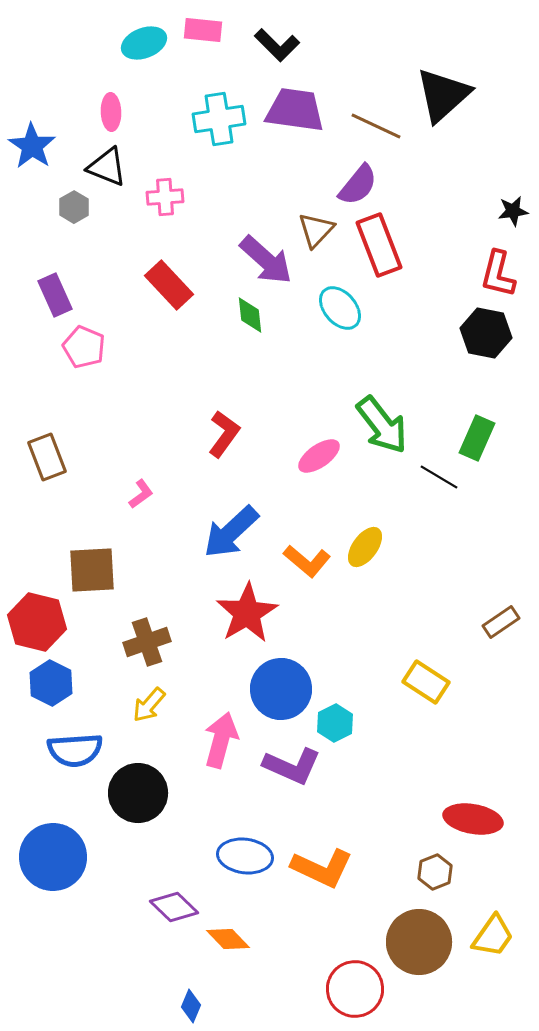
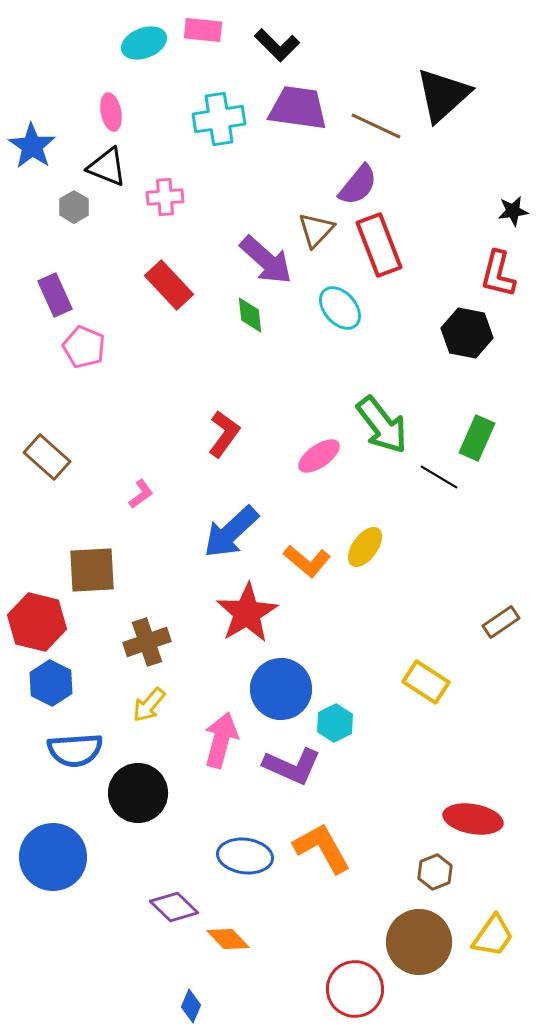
purple trapezoid at (295, 110): moved 3 px right, 2 px up
pink ellipse at (111, 112): rotated 9 degrees counterclockwise
black hexagon at (486, 333): moved 19 px left
brown rectangle at (47, 457): rotated 27 degrees counterclockwise
orange L-shape at (322, 868): moved 20 px up; rotated 144 degrees counterclockwise
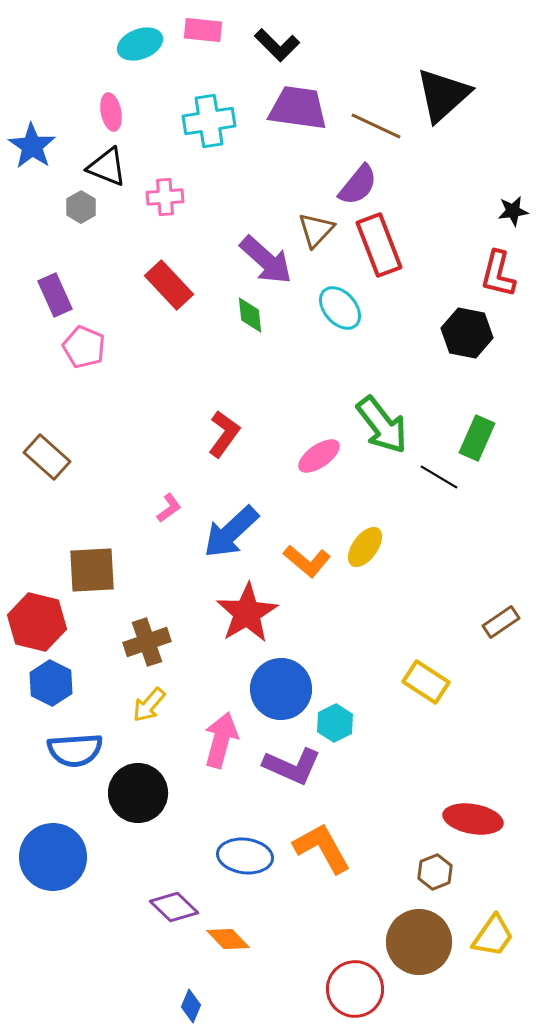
cyan ellipse at (144, 43): moved 4 px left, 1 px down
cyan cross at (219, 119): moved 10 px left, 2 px down
gray hexagon at (74, 207): moved 7 px right
pink L-shape at (141, 494): moved 28 px right, 14 px down
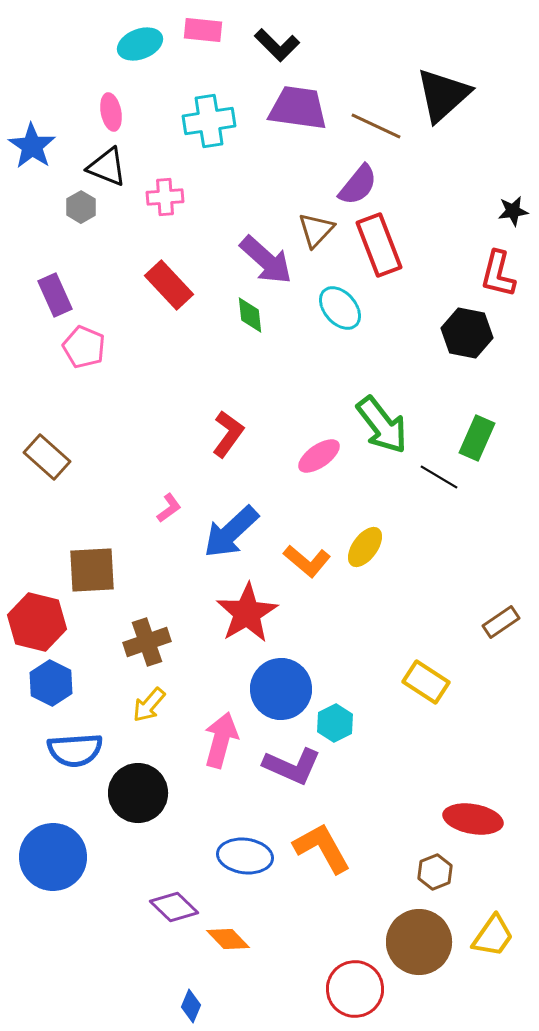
red L-shape at (224, 434): moved 4 px right
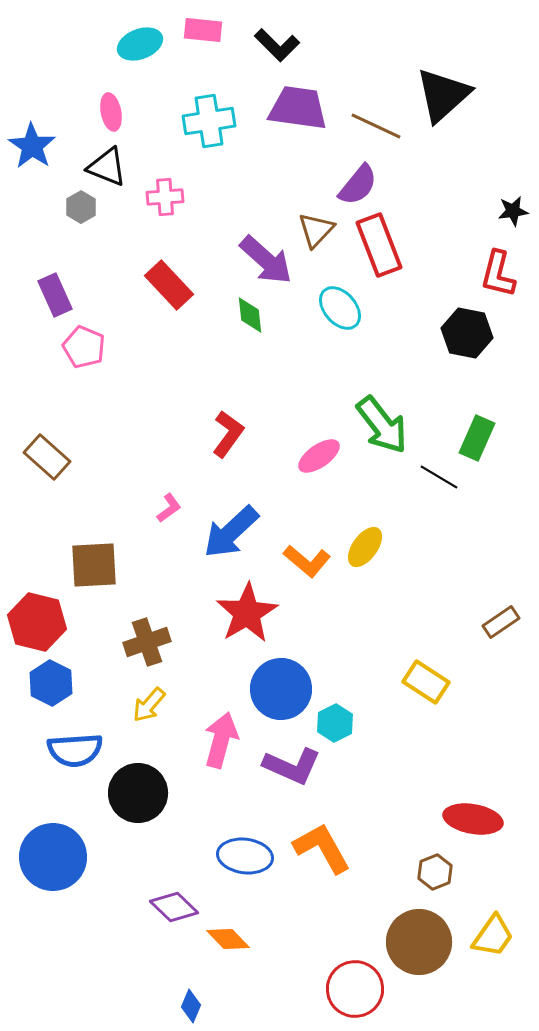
brown square at (92, 570): moved 2 px right, 5 px up
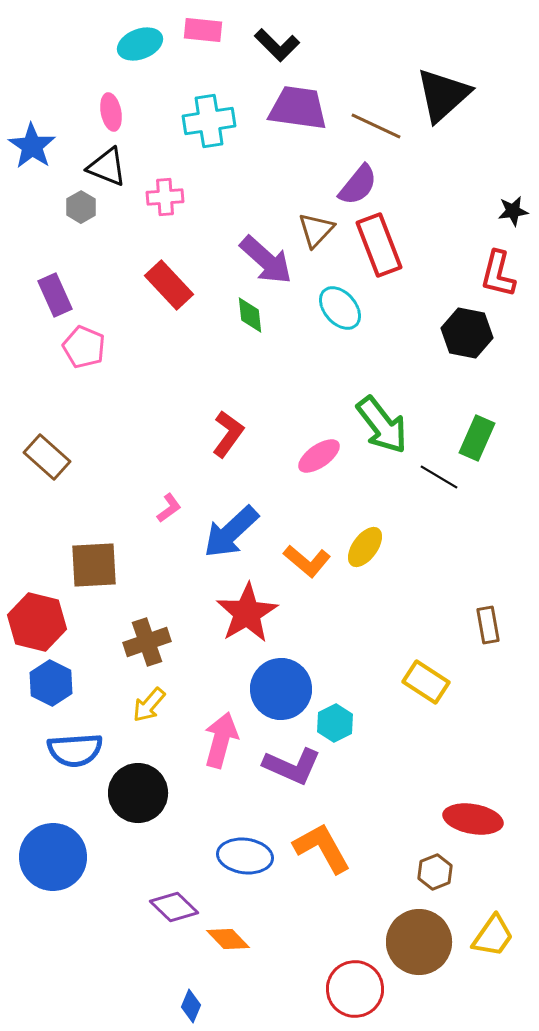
brown rectangle at (501, 622): moved 13 px left, 3 px down; rotated 66 degrees counterclockwise
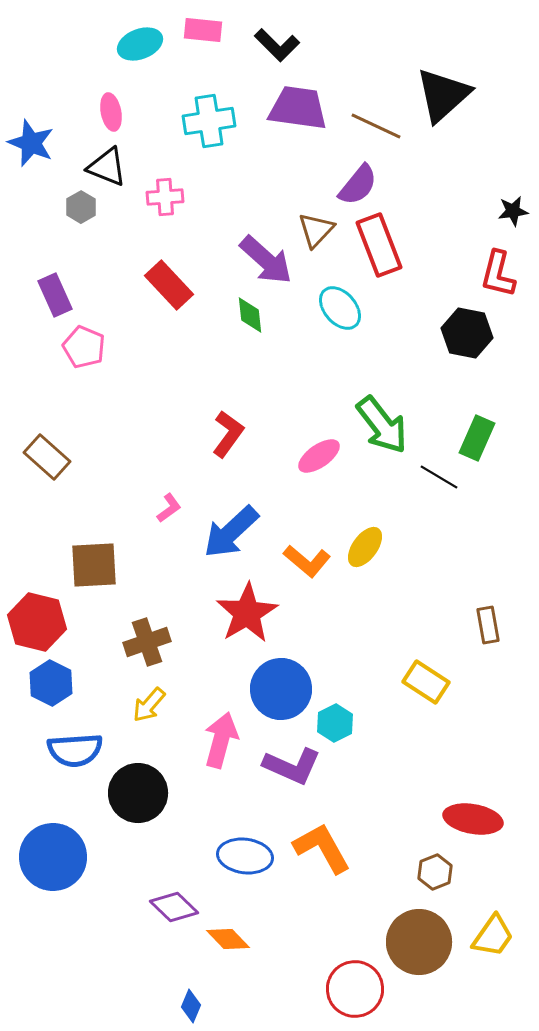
blue star at (32, 146): moved 1 px left, 3 px up; rotated 12 degrees counterclockwise
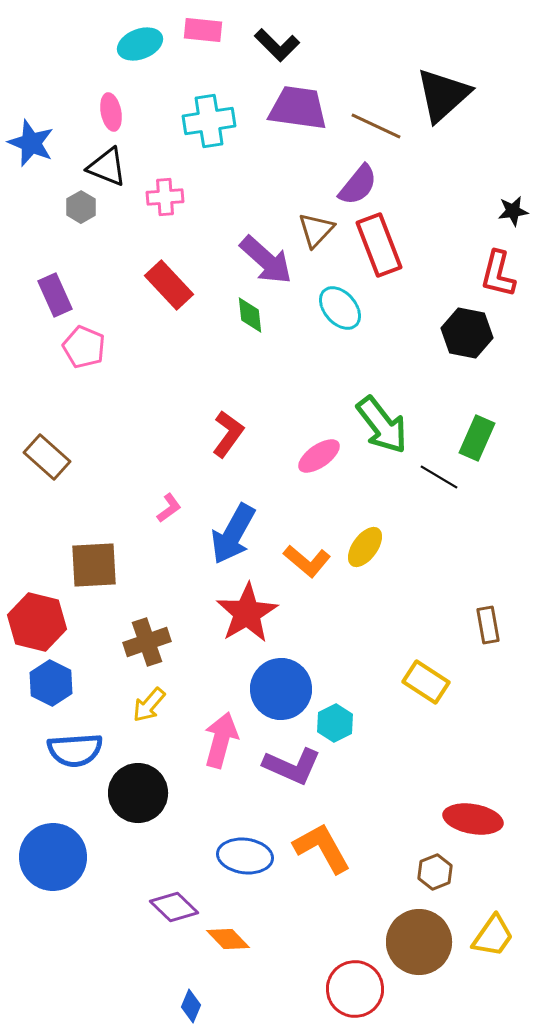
blue arrow at (231, 532): moved 2 px right, 2 px down; rotated 18 degrees counterclockwise
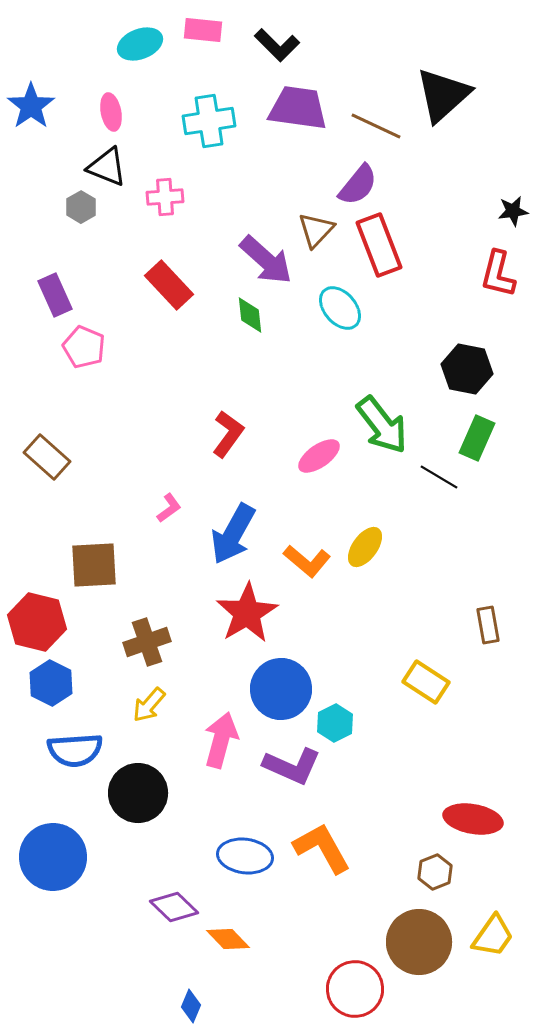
blue star at (31, 143): moved 37 px up; rotated 15 degrees clockwise
black hexagon at (467, 333): moved 36 px down
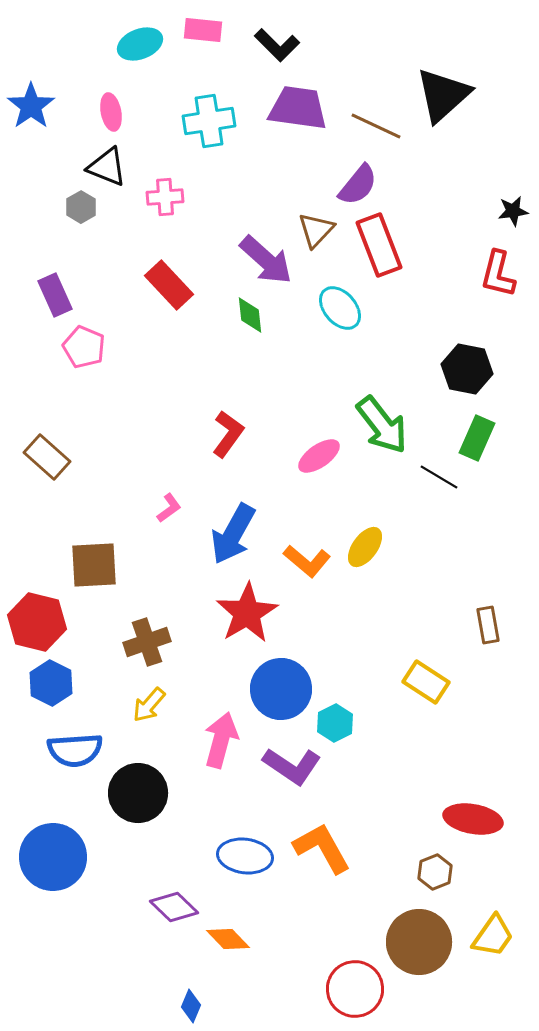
purple L-shape at (292, 766): rotated 10 degrees clockwise
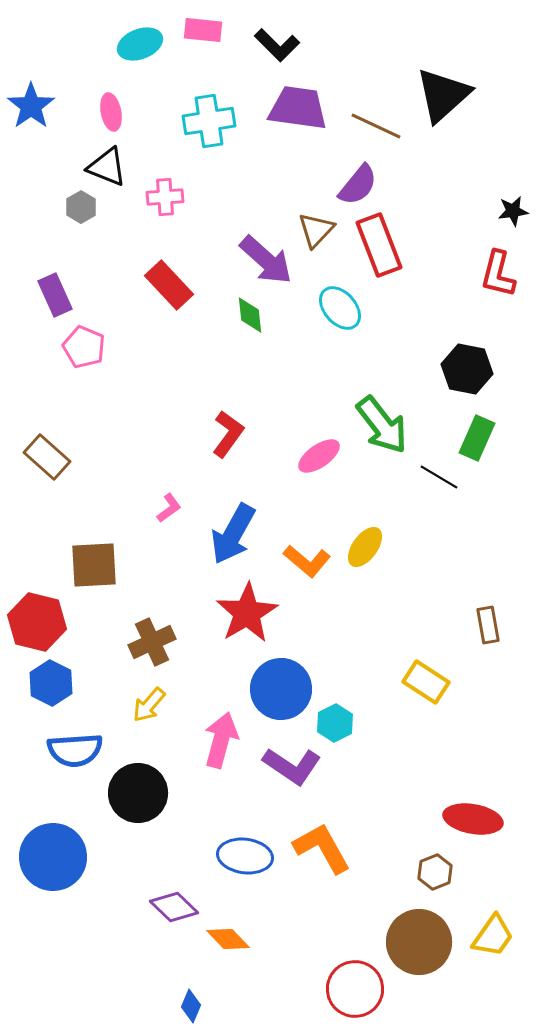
brown cross at (147, 642): moved 5 px right; rotated 6 degrees counterclockwise
